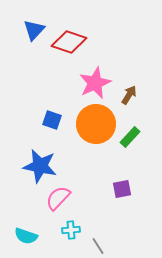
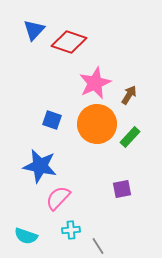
orange circle: moved 1 px right
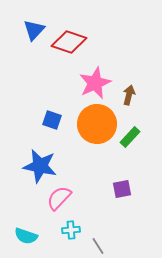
brown arrow: rotated 18 degrees counterclockwise
pink semicircle: moved 1 px right
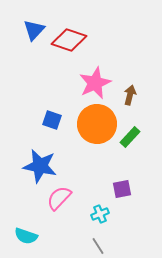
red diamond: moved 2 px up
brown arrow: moved 1 px right
cyan cross: moved 29 px right, 16 px up; rotated 18 degrees counterclockwise
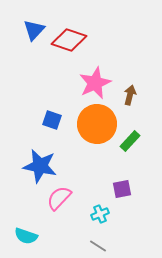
green rectangle: moved 4 px down
gray line: rotated 24 degrees counterclockwise
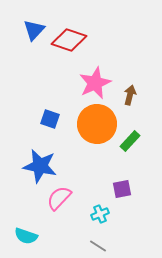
blue square: moved 2 px left, 1 px up
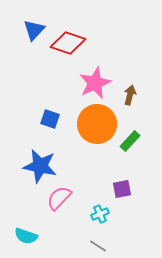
red diamond: moved 1 px left, 3 px down
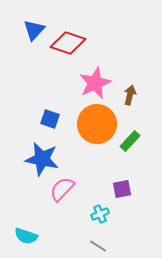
blue star: moved 2 px right, 7 px up
pink semicircle: moved 3 px right, 9 px up
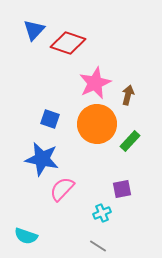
brown arrow: moved 2 px left
cyan cross: moved 2 px right, 1 px up
